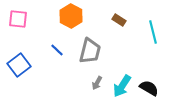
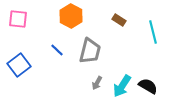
black semicircle: moved 1 px left, 2 px up
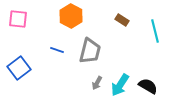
brown rectangle: moved 3 px right
cyan line: moved 2 px right, 1 px up
blue line: rotated 24 degrees counterclockwise
blue square: moved 3 px down
cyan arrow: moved 2 px left, 1 px up
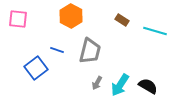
cyan line: rotated 60 degrees counterclockwise
blue square: moved 17 px right
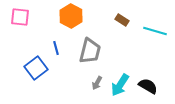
pink square: moved 2 px right, 2 px up
blue line: moved 1 px left, 2 px up; rotated 56 degrees clockwise
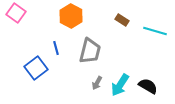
pink square: moved 4 px left, 4 px up; rotated 30 degrees clockwise
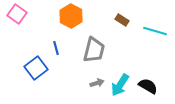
pink square: moved 1 px right, 1 px down
gray trapezoid: moved 4 px right, 1 px up
gray arrow: rotated 136 degrees counterclockwise
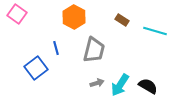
orange hexagon: moved 3 px right, 1 px down
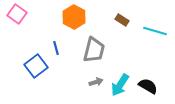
blue square: moved 2 px up
gray arrow: moved 1 px left, 1 px up
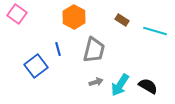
blue line: moved 2 px right, 1 px down
